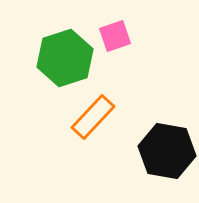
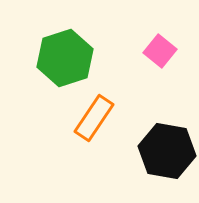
pink square: moved 45 px right, 15 px down; rotated 32 degrees counterclockwise
orange rectangle: moved 1 px right, 1 px down; rotated 9 degrees counterclockwise
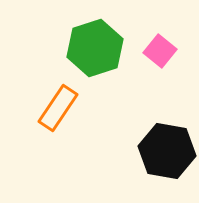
green hexagon: moved 30 px right, 10 px up
orange rectangle: moved 36 px left, 10 px up
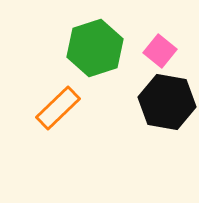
orange rectangle: rotated 12 degrees clockwise
black hexagon: moved 49 px up
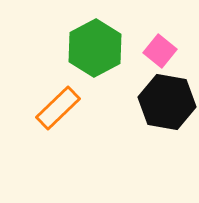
green hexagon: rotated 10 degrees counterclockwise
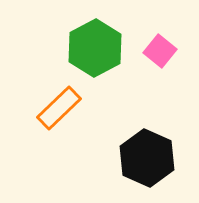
black hexagon: moved 20 px left, 56 px down; rotated 14 degrees clockwise
orange rectangle: moved 1 px right
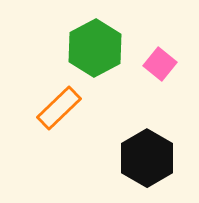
pink square: moved 13 px down
black hexagon: rotated 6 degrees clockwise
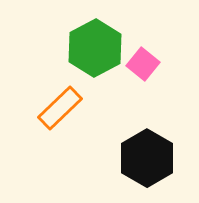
pink square: moved 17 px left
orange rectangle: moved 1 px right
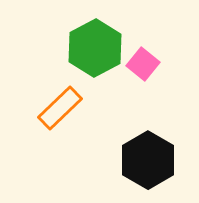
black hexagon: moved 1 px right, 2 px down
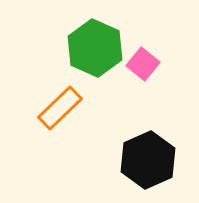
green hexagon: rotated 8 degrees counterclockwise
black hexagon: rotated 6 degrees clockwise
